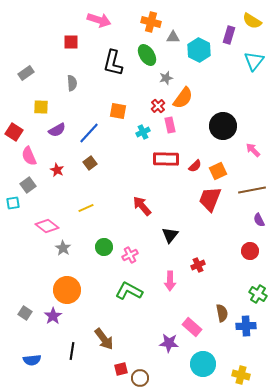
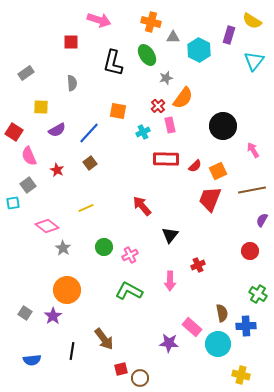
pink arrow at (253, 150): rotated 14 degrees clockwise
purple semicircle at (259, 220): moved 3 px right; rotated 56 degrees clockwise
cyan circle at (203, 364): moved 15 px right, 20 px up
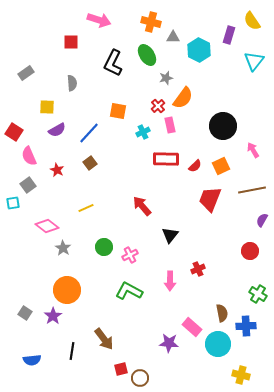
yellow semicircle at (252, 21): rotated 24 degrees clockwise
black L-shape at (113, 63): rotated 12 degrees clockwise
yellow square at (41, 107): moved 6 px right
orange square at (218, 171): moved 3 px right, 5 px up
red cross at (198, 265): moved 4 px down
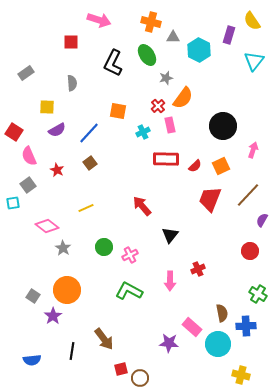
pink arrow at (253, 150): rotated 49 degrees clockwise
brown line at (252, 190): moved 4 px left, 5 px down; rotated 36 degrees counterclockwise
gray square at (25, 313): moved 8 px right, 17 px up
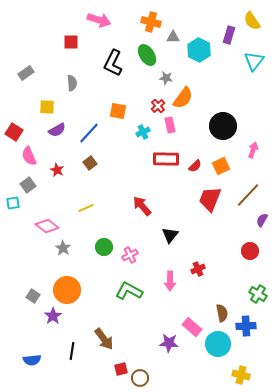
gray star at (166, 78): rotated 24 degrees clockwise
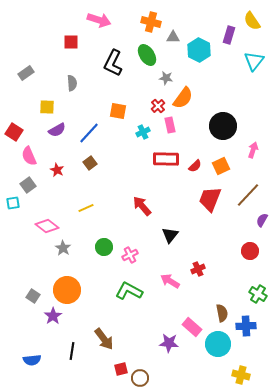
pink arrow at (170, 281): rotated 120 degrees clockwise
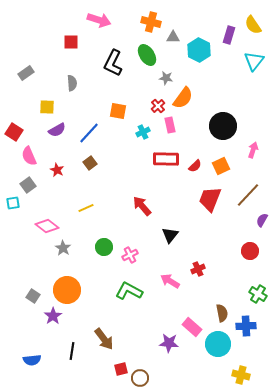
yellow semicircle at (252, 21): moved 1 px right, 4 px down
